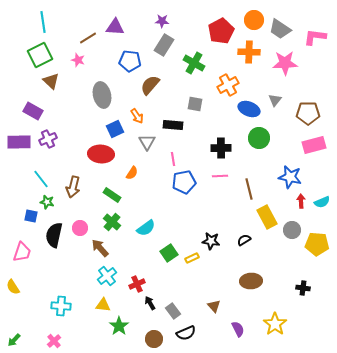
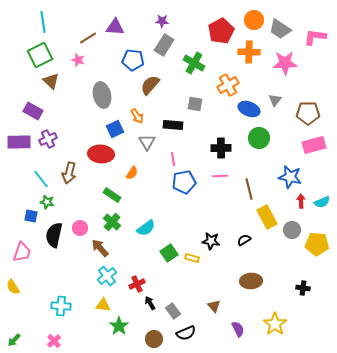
blue pentagon at (130, 61): moved 3 px right, 1 px up
brown arrow at (73, 187): moved 4 px left, 14 px up
yellow rectangle at (192, 258): rotated 40 degrees clockwise
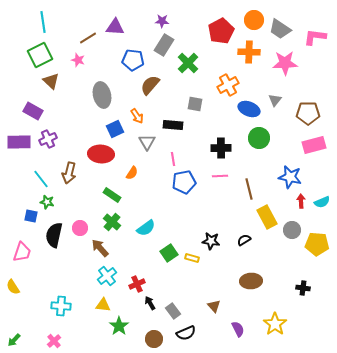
green cross at (194, 63): moved 6 px left; rotated 15 degrees clockwise
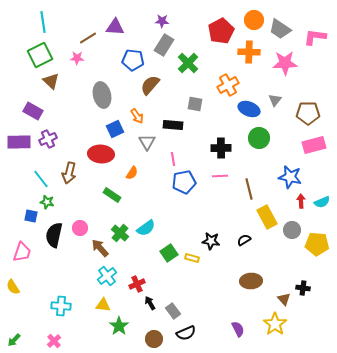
pink star at (78, 60): moved 1 px left, 2 px up; rotated 16 degrees counterclockwise
green cross at (112, 222): moved 8 px right, 11 px down
brown triangle at (214, 306): moved 70 px right, 7 px up
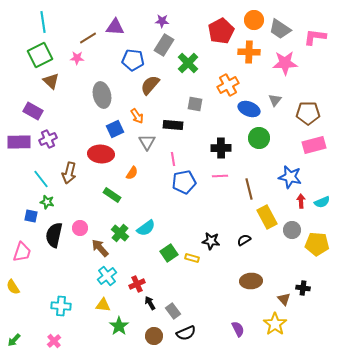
brown circle at (154, 339): moved 3 px up
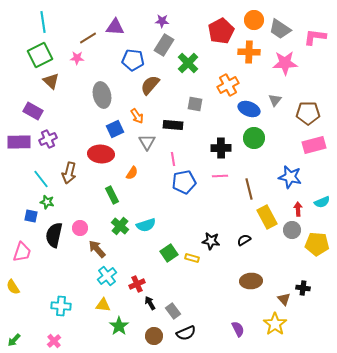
green circle at (259, 138): moved 5 px left
green rectangle at (112, 195): rotated 30 degrees clockwise
red arrow at (301, 201): moved 3 px left, 8 px down
cyan semicircle at (146, 228): moved 3 px up; rotated 18 degrees clockwise
green cross at (120, 233): moved 7 px up
brown arrow at (100, 248): moved 3 px left, 1 px down
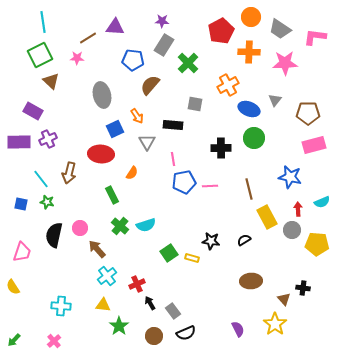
orange circle at (254, 20): moved 3 px left, 3 px up
pink line at (220, 176): moved 10 px left, 10 px down
blue square at (31, 216): moved 10 px left, 12 px up
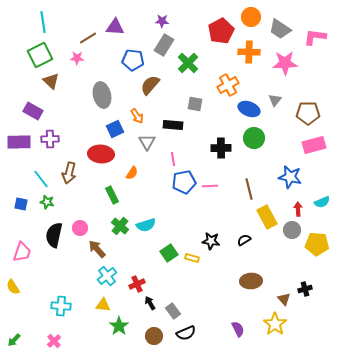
purple cross at (48, 139): moved 2 px right; rotated 24 degrees clockwise
black cross at (303, 288): moved 2 px right, 1 px down; rotated 24 degrees counterclockwise
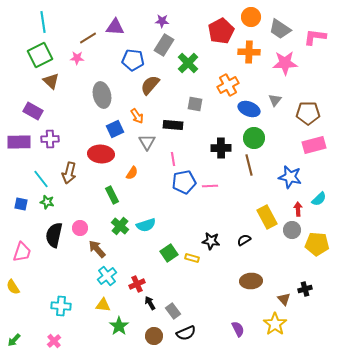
brown line at (249, 189): moved 24 px up
cyan semicircle at (322, 202): moved 3 px left, 3 px up; rotated 21 degrees counterclockwise
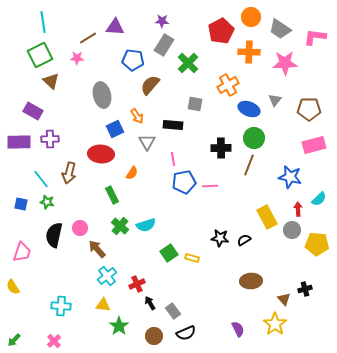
brown pentagon at (308, 113): moved 1 px right, 4 px up
brown line at (249, 165): rotated 35 degrees clockwise
black star at (211, 241): moved 9 px right, 3 px up
